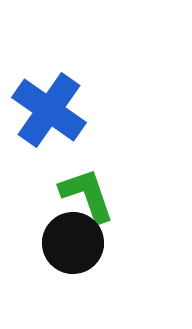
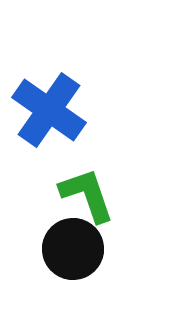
black circle: moved 6 px down
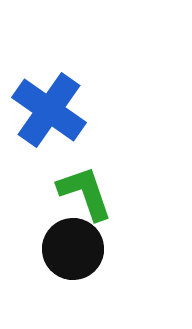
green L-shape: moved 2 px left, 2 px up
